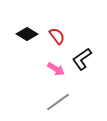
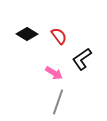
red semicircle: moved 2 px right
pink arrow: moved 2 px left, 4 px down
gray line: rotated 35 degrees counterclockwise
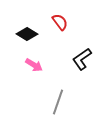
red semicircle: moved 1 px right, 14 px up
pink arrow: moved 20 px left, 8 px up
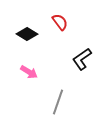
pink arrow: moved 5 px left, 7 px down
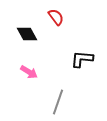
red semicircle: moved 4 px left, 5 px up
black diamond: rotated 30 degrees clockwise
black L-shape: rotated 40 degrees clockwise
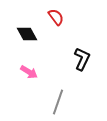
black L-shape: rotated 110 degrees clockwise
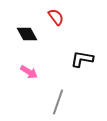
black L-shape: rotated 105 degrees counterclockwise
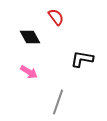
black diamond: moved 3 px right, 3 px down
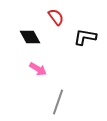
black L-shape: moved 3 px right, 22 px up
pink arrow: moved 9 px right, 3 px up
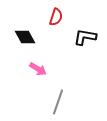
red semicircle: rotated 54 degrees clockwise
black diamond: moved 5 px left
